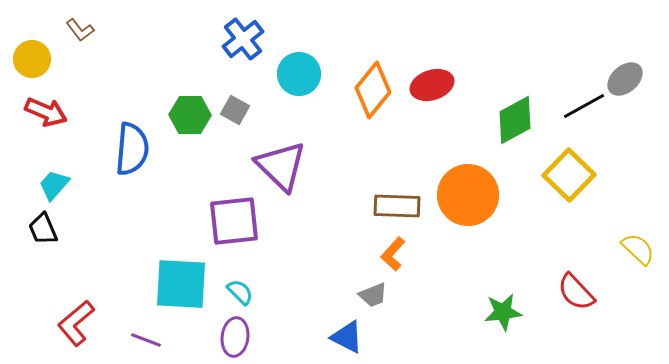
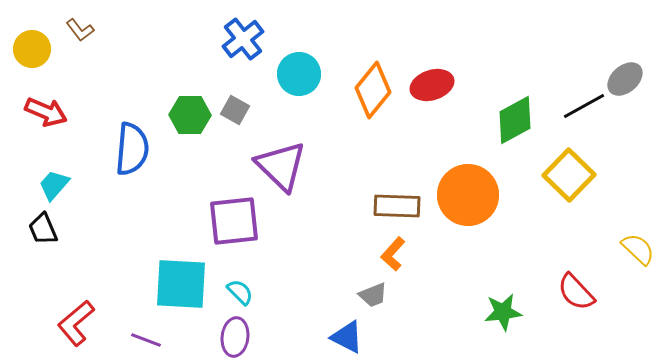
yellow circle: moved 10 px up
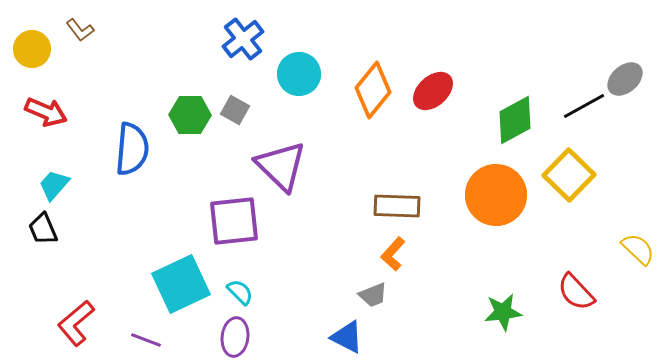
red ellipse: moved 1 px right, 6 px down; rotated 24 degrees counterclockwise
orange circle: moved 28 px right
cyan square: rotated 28 degrees counterclockwise
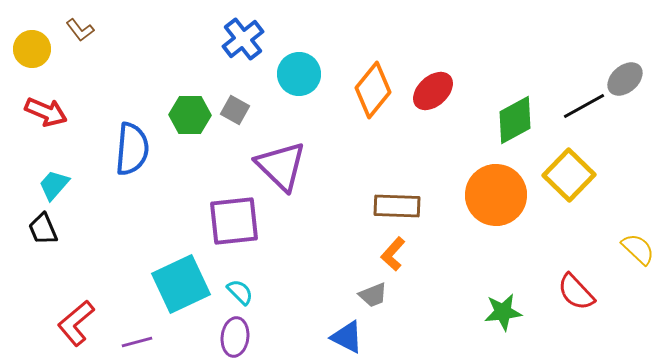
purple line: moved 9 px left, 2 px down; rotated 36 degrees counterclockwise
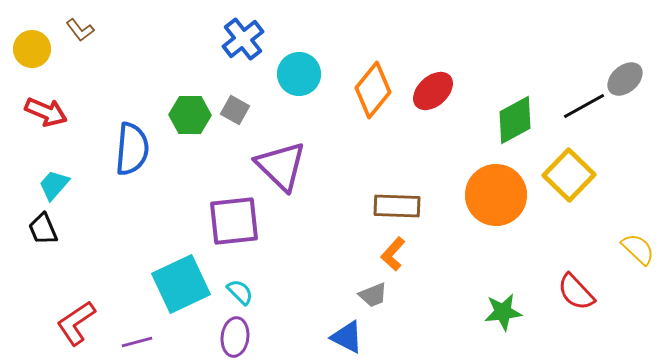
red L-shape: rotated 6 degrees clockwise
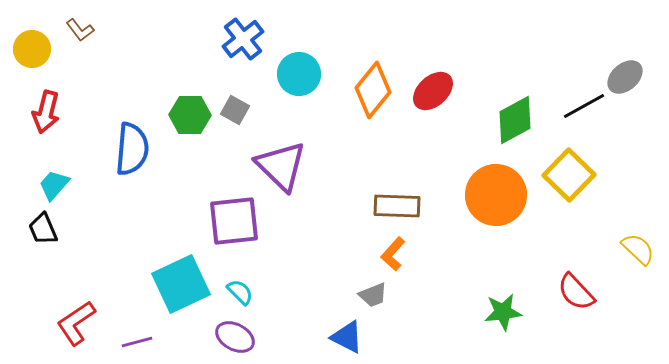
gray ellipse: moved 2 px up
red arrow: rotated 81 degrees clockwise
purple ellipse: rotated 69 degrees counterclockwise
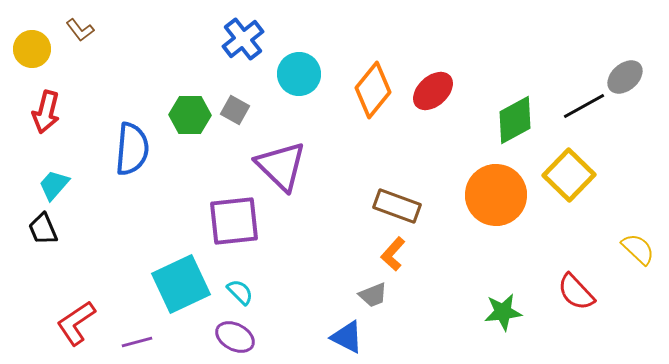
brown rectangle: rotated 18 degrees clockwise
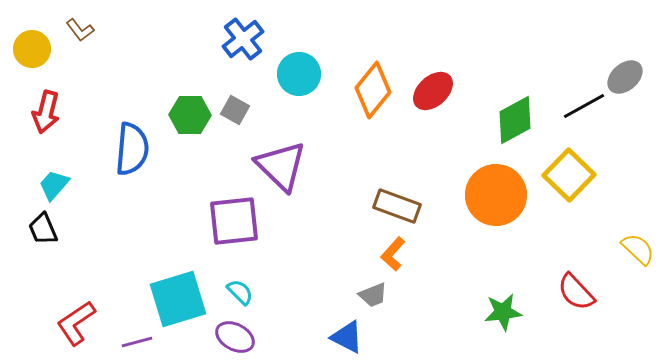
cyan square: moved 3 px left, 15 px down; rotated 8 degrees clockwise
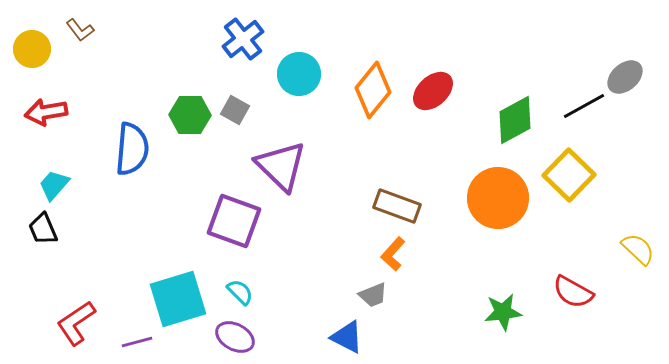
red arrow: rotated 66 degrees clockwise
orange circle: moved 2 px right, 3 px down
purple square: rotated 26 degrees clockwise
red semicircle: moved 3 px left; rotated 18 degrees counterclockwise
